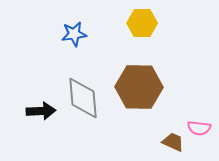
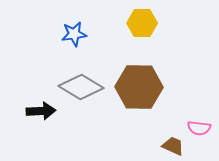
gray diamond: moved 2 px left, 11 px up; rotated 54 degrees counterclockwise
brown trapezoid: moved 4 px down
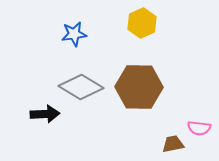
yellow hexagon: rotated 24 degrees counterclockwise
black arrow: moved 4 px right, 3 px down
brown trapezoid: moved 2 px up; rotated 35 degrees counterclockwise
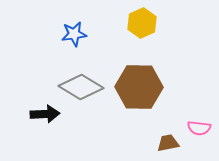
brown trapezoid: moved 5 px left, 1 px up
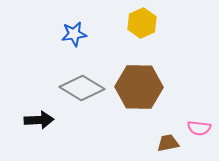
gray diamond: moved 1 px right, 1 px down
black arrow: moved 6 px left, 6 px down
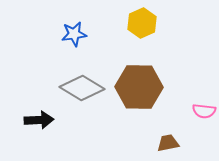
pink semicircle: moved 5 px right, 17 px up
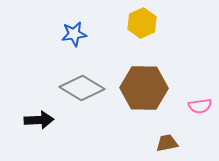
brown hexagon: moved 5 px right, 1 px down
pink semicircle: moved 4 px left, 5 px up; rotated 15 degrees counterclockwise
brown trapezoid: moved 1 px left
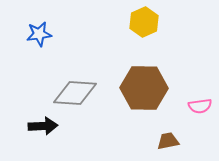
yellow hexagon: moved 2 px right, 1 px up
blue star: moved 35 px left
gray diamond: moved 7 px left, 5 px down; rotated 27 degrees counterclockwise
black arrow: moved 4 px right, 6 px down
brown trapezoid: moved 1 px right, 2 px up
